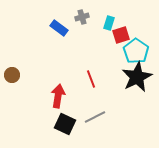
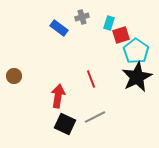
brown circle: moved 2 px right, 1 px down
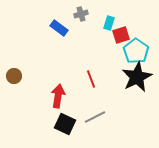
gray cross: moved 1 px left, 3 px up
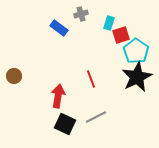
gray line: moved 1 px right
